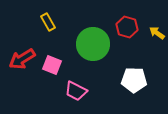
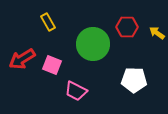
red hexagon: rotated 15 degrees counterclockwise
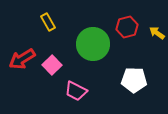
red hexagon: rotated 15 degrees counterclockwise
pink square: rotated 24 degrees clockwise
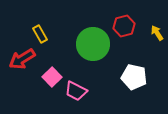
yellow rectangle: moved 8 px left, 12 px down
red hexagon: moved 3 px left, 1 px up
yellow arrow: rotated 21 degrees clockwise
pink square: moved 12 px down
white pentagon: moved 3 px up; rotated 10 degrees clockwise
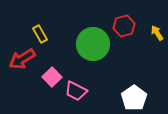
white pentagon: moved 21 px down; rotated 25 degrees clockwise
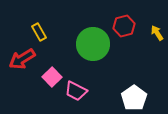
yellow rectangle: moved 1 px left, 2 px up
